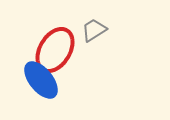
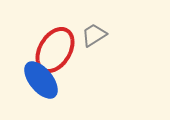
gray trapezoid: moved 5 px down
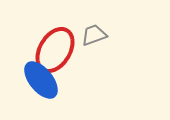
gray trapezoid: rotated 12 degrees clockwise
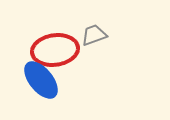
red ellipse: rotated 51 degrees clockwise
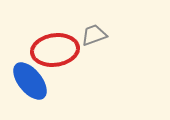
blue ellipse: moved 11 px left, 1 px down
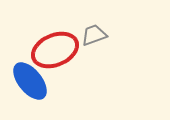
red ellipse: rotated 15 degrees counterclockwise
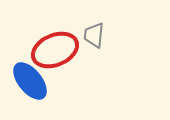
gray trapezoid: rotated 64 degrees counterclockwise
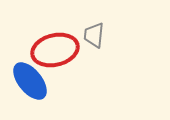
red ellipse: rotated 9 degrees clockwise
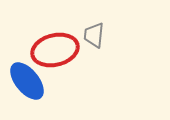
blue ellipse: moved 3 px left
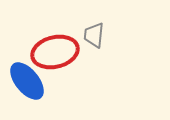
red ellipse: moved 2 px down
